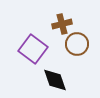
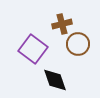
brown circle: moved 1 px right
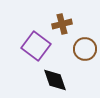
brown circle: moved 7 px right, 5 px down
purple square: moved 3 px right, 3 px up
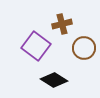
brown circle: moved 1 px left, 1 px up
black diamond: moved 1 px left; rotated 40 degrees counterclockwise
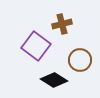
brown circle: moved 4 px left, 12 px down
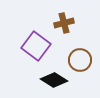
brown cross: moved 2 px right, 1 px up
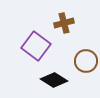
brown circle: moved 6 px right, 1 px down
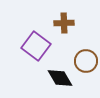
brown cross: rotated 12 degrees clockwise
black diamond: moved 6 px right, 2 px up; rotated 28 degrees clockwise
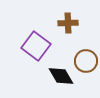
brown cross: moved 4 px right
black diamond: moved 1 px right, 2 px up
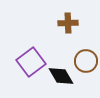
purple square: moved 5 px left, 16 px down; rotated 16 degrees clockwise
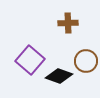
purple square: moved 1 px left, 2 px up; rotated 12 degrees counterclockwise
black diamond: moved 2 px left; rotated 40 degrees counterclockwise
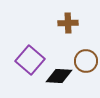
black diamond: rotated 16 degrees counterclockwise
